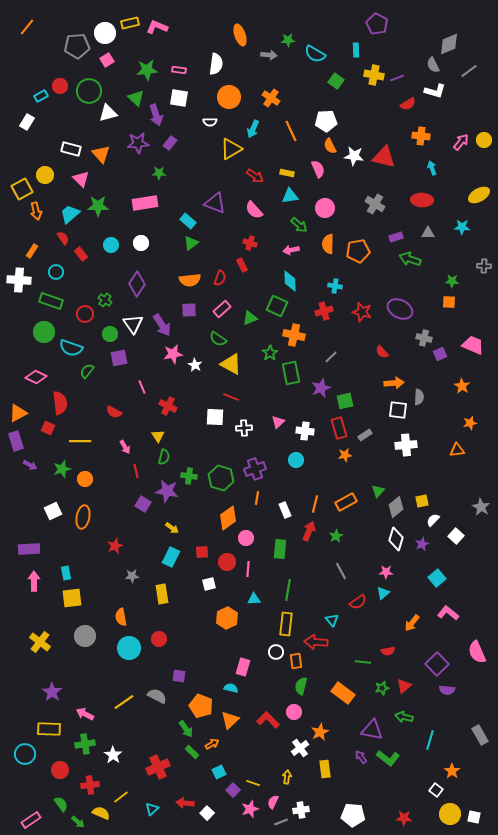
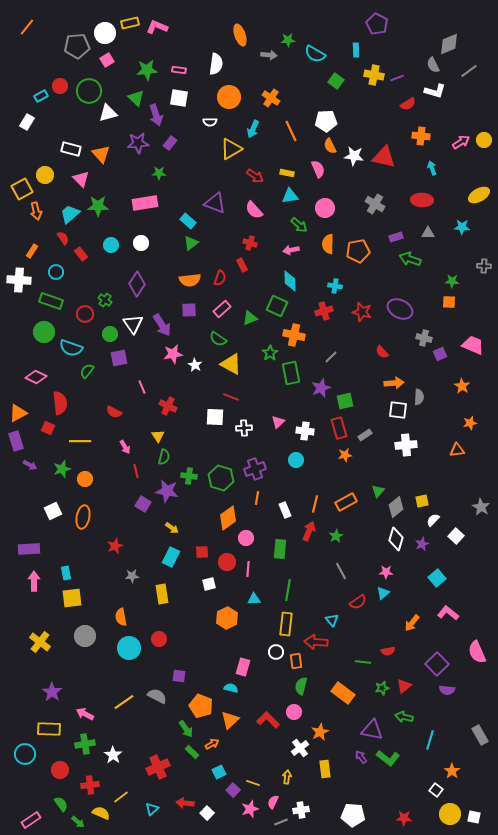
pink arrow at (461, 142): rotated 18 degrees clockwise
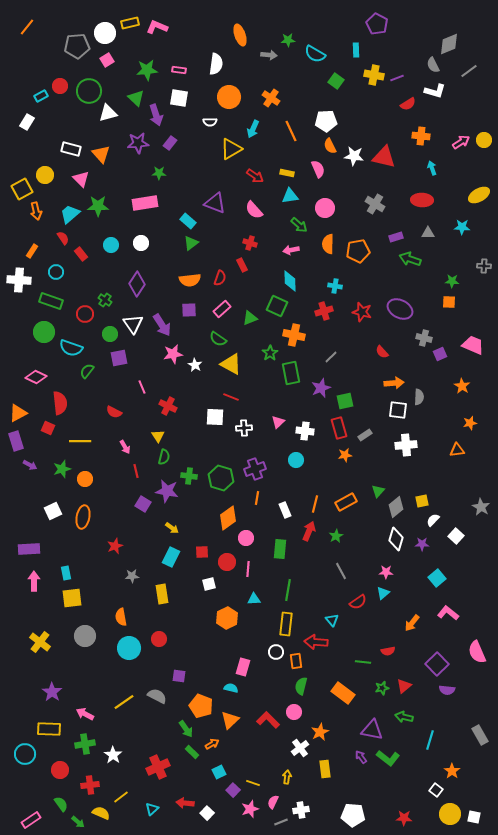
purple star at (422, 544): rotated 24 degrees clockwise
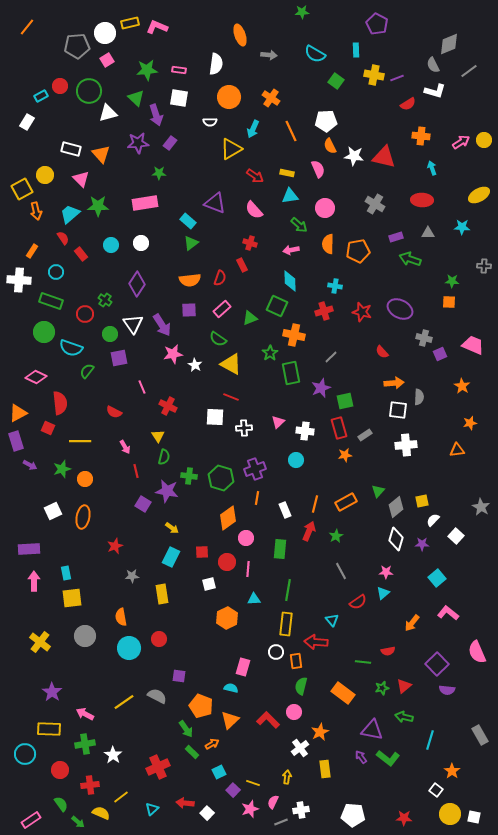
green star at (288, 40): moved 14 px right, 28 px up
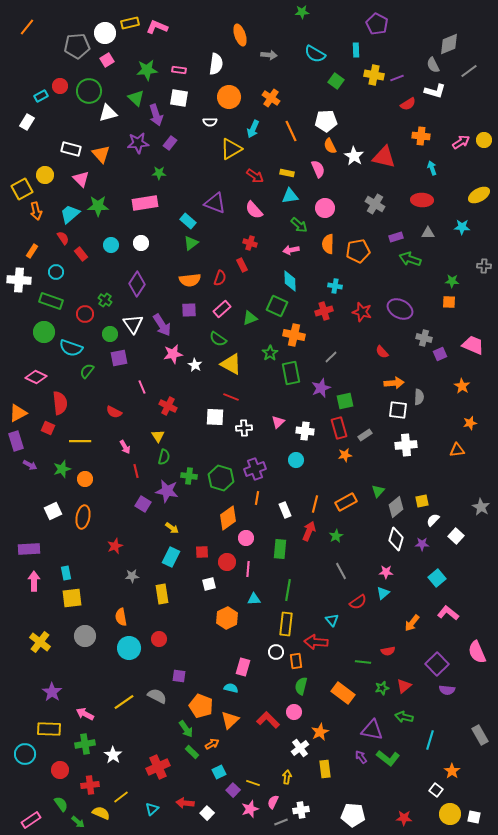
white star at (354, 156): rotated 24 degrees clockwise
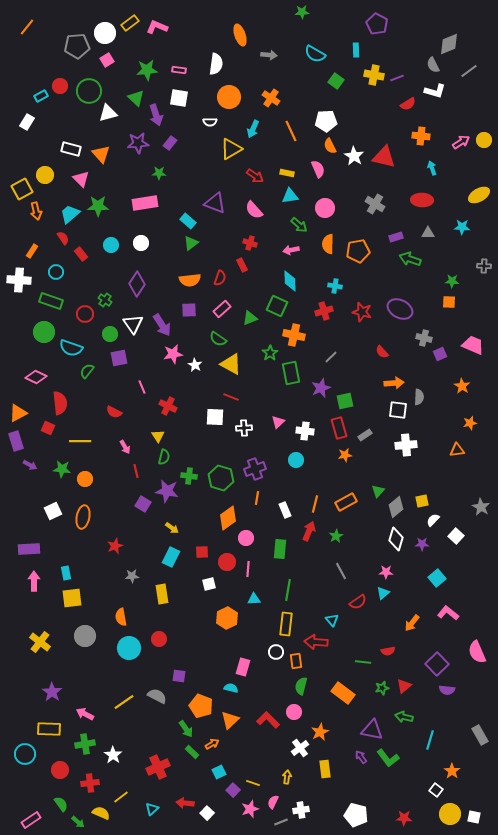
yellow rectangle at (130, 23): rotated 24 degrees counterclockwise
green star at (62, 469): rotated 24 degrees clockwise
green L-shape at (388, 758): rotated 15 degrees clockwise
red cross at (90, 785): moved 2 px up
white pentagon at (353, 815): moved 3 px right; rotated 10 degrees clockwise
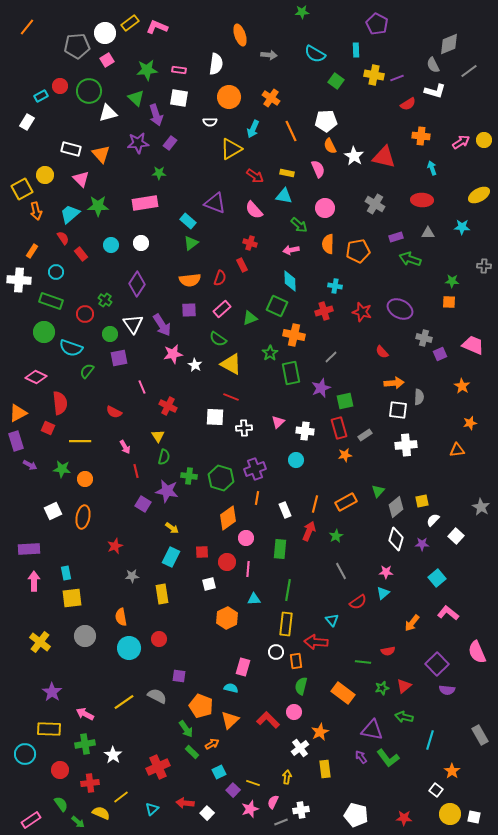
cyan triangle at (290, 196): moved 6 px left; rotated 18 degrees clockwise
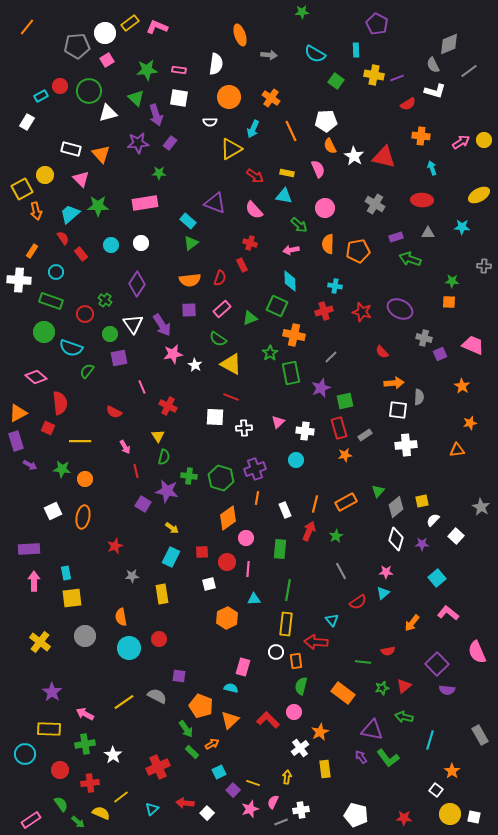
pink diamond at (36, 377): rotated 15 degrees clockwise
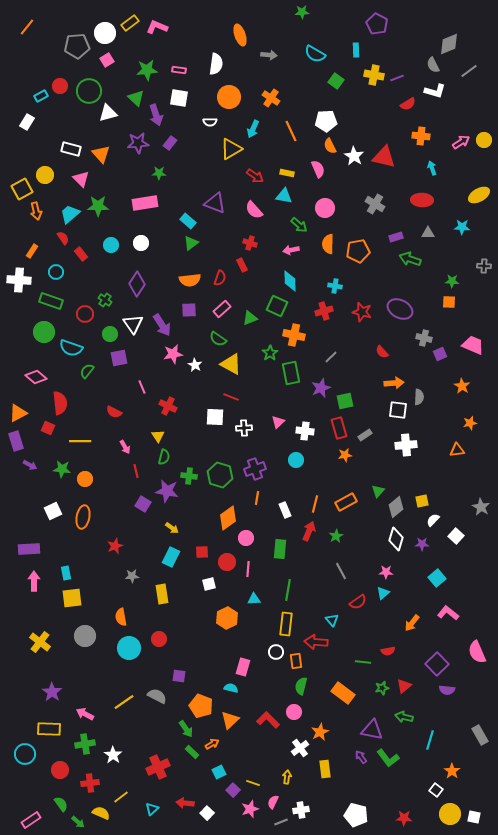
green hexagon at (221, 478): moved 1 px left, 3 px up
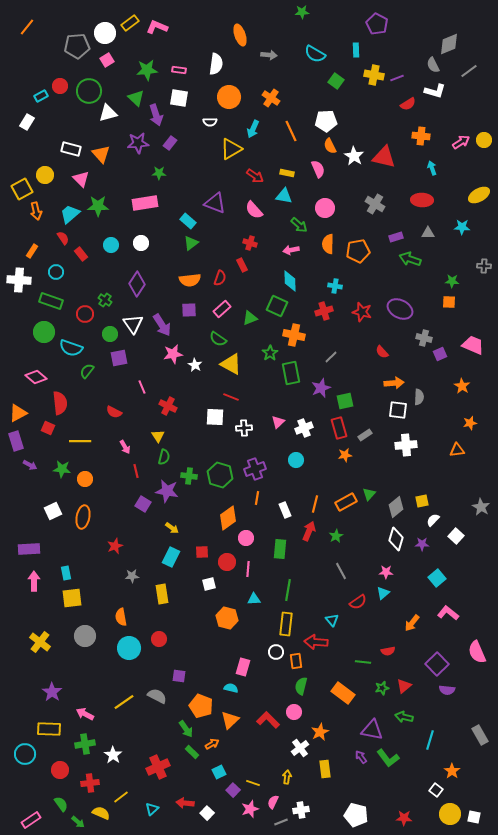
white cross at (305, 431): moved 1 px left, 3 px up; rotated 30 degrees counterclockwise
green triangle at (378, 491): moved 9 px left, 3 px down
orange hexagon at (227, 618): rotated 20 degrees counterclockwise
